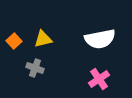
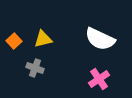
white semicircle: rotated 36 degrees clockwise
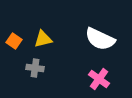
orange square: rotated 14 degrees counterclockwise
gray cross: rotated 12 degrees counterclockwise
pink cross: rotated 20 degrees counterclockwise
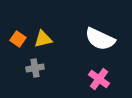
orange square: moved 4 px right, 2 px up
gray cross: rotated 18 degrees counterclockwise
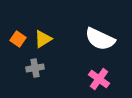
yellow triangle: rotated 18 degrees counterclockwise
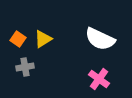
gray cross: moved 10 px left, 1 px up
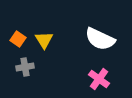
yellow triangle: moved 1 px right, 1 px down; rotated 30 degrees counterclockwise
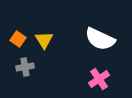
pink cross: rotated 20 degrees clockwise
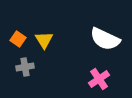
white semicircle: moved 5 px right
